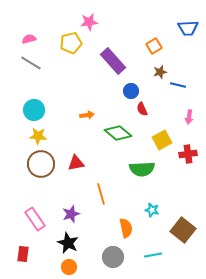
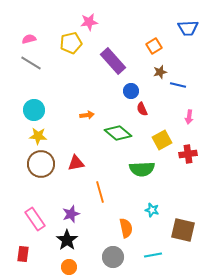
orange line: moved 1 px left, 2 px up
brown square: rotated 25 degrees counterclockwise
black star: moved 1 px left, 3 px up; rotated 10 degrees clockwise
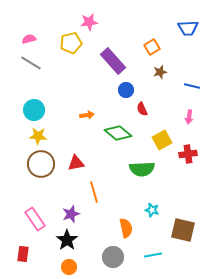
orange square: moved 2 px left, 1 px down
blue line: moved 14 px right, 1 px down
blue circle: moved 5 px left, 1 px up
orange line: moved 6 px left
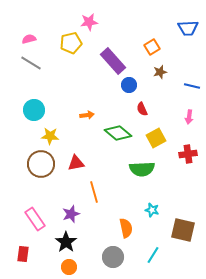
blue circle: moved 3 px right, 5 px up
yellow star: moved 12 px right
yellow square: moved 6 px left, 2 px up
black star: moved 1 px left, 2 px down
cyan line: rotated 48 degrees counterclockwise
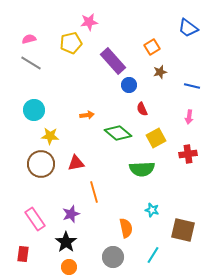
blue trapezoid: rotated 40 degrees clockwise
